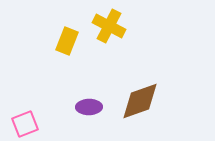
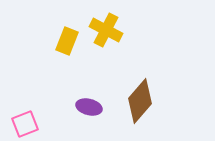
yellow cross: moved 3 px left, 4 px down
brown diamond: rotated 30 degrees counterclockwise
purple ellipse: rotated 15 degrees clockwise
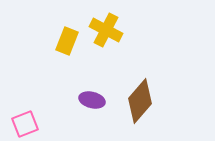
purple ellipse: moved 3 px right, 7 px up
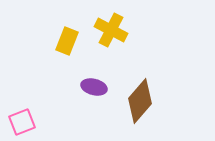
yellow cross: moved 5 px right
purple ellipse: moved 2 px right, 13 px up
pink square: moved 3 px left, 2 px up
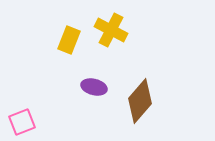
yellow rectangle: moved 2 px right, 1 px up
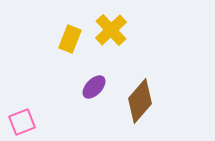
yellow cross: rotated 20 degrees clockwise
yellow rectangle: moved 1 px right, 1 px up
purple ellipse: rotated 60 degrees counterclockwise
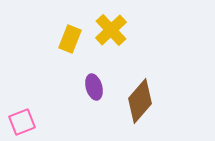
purple ellipse: rotated 60 degrees counterclockwise
